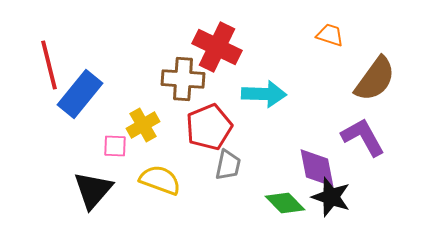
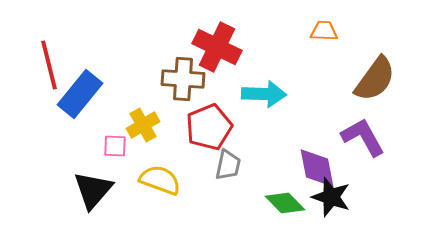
orange trapezoid: moved 6 px left, 4 px up; rotated 16 degrees counterclockwise
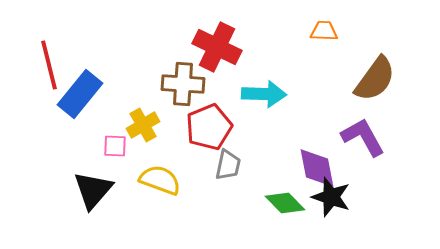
brown cross: moved 5 px down
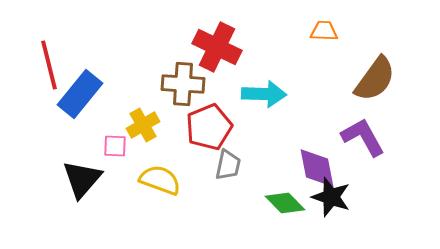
black triangle: moved 11 px left, 11 px up
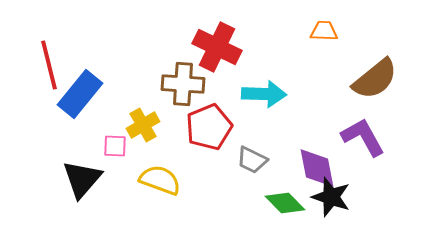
brown semicircle: rotated 15 degrees clockwise
gray trapezoid: moved 24 px right, 5 px up; rotated 104 degrees clockwise
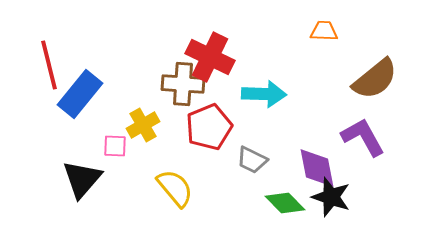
red cross: moved 7 px left, 10 px down
yellow semicircle: moved 15 px right, 8 px down; rotated 30 degrees clockwise
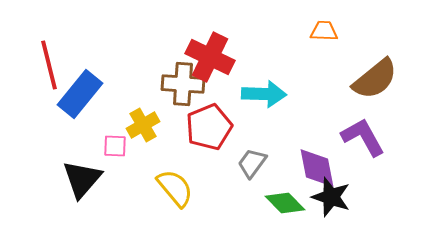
gray trapezoid: moved 3 px down; rotated 100 degrees clockwise
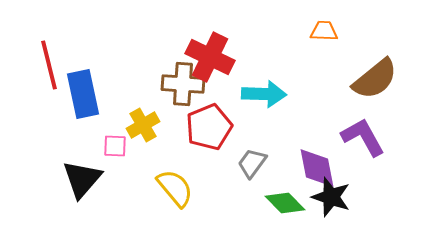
blue rectangle: moved 3 px right; rotated 51 degrees counterclockwise
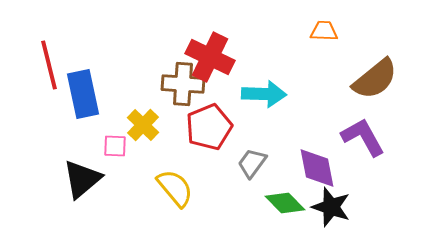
yellow cross: rotated 16 degrees counterclockwise
black triangle: rotated 9 degrees clockwise
black star: moved 10 px down
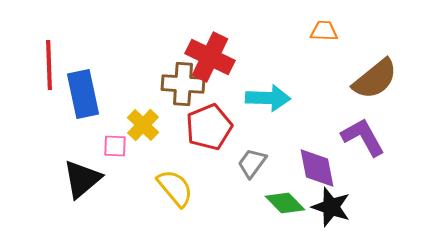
red line: rotated 12 degrees clockwise
cyan arrow: moved 4 px right, 4 px down
